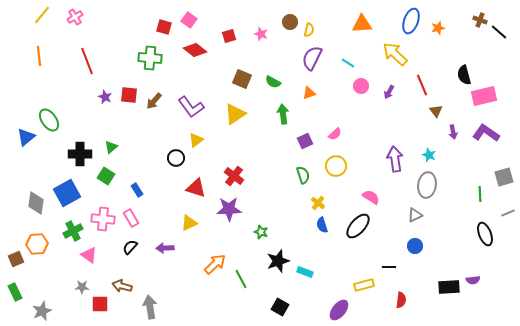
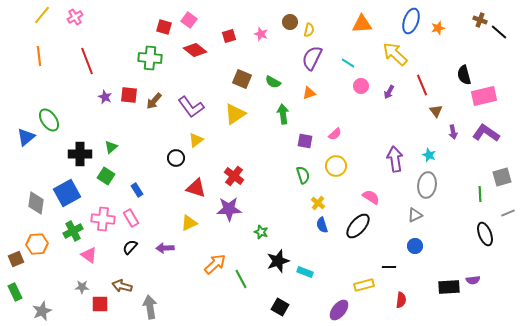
purple square at (305, 141): rotated 35 degrees clockwise
gray square at (504, 177): moved 2 px left
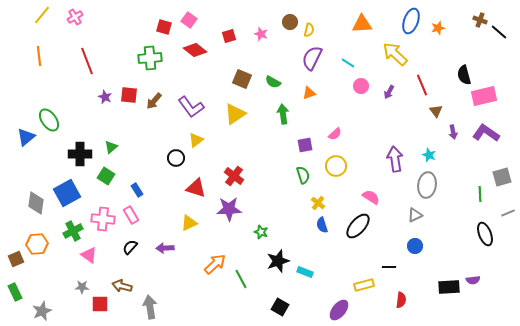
green cross at (150, 58): rotated 10 degrees counterclockwise
purple square at (305, 141): moved 4 px down; rotated 21 degrees counterclockwise
pink rectangle at (131, 218): moved 3 px up
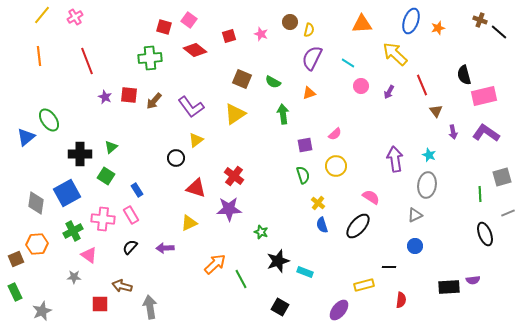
gray star at (82, 287): moved 8 px left, 10 px up
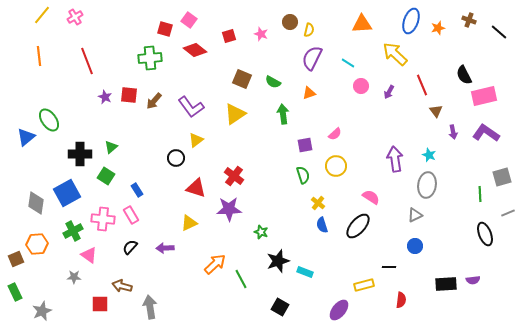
brown cross at (480, 20): moved 11 px left
red square at (164, 27): moved 1 px right, 2 px down
black semicircle at (464, 75): rotated 12 degrees counterclockwise
black rectangle at (449, 287): moved 3 px left, 3 px up
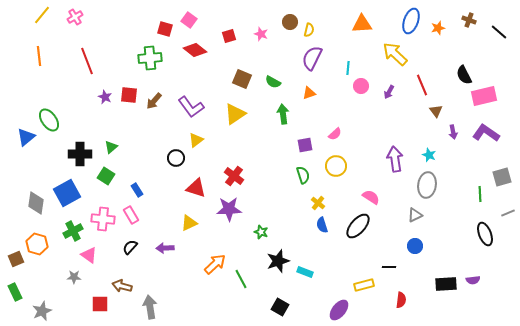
cyan line at (348, 63): moved 5 px down; rotated 64 degrees clockwise
orange hexagon at (37, 244): rotated 20 degrees clockwise
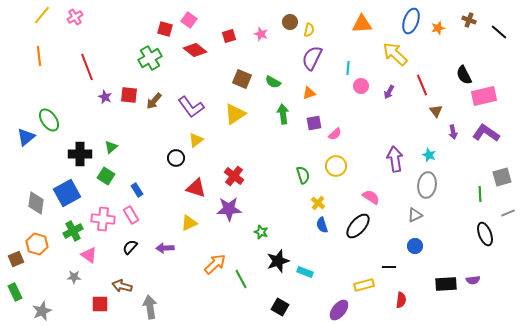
green cross at (150, 58): rotated 25 degrees counterclockwise
red line at (87, 61): moved 6 px down
purple square at (305, 145): moved 9 px right, 22 px up
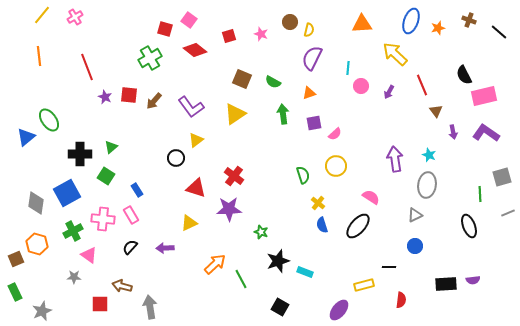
black ellipse at (485, 234): moved 16 px left, 8 px up
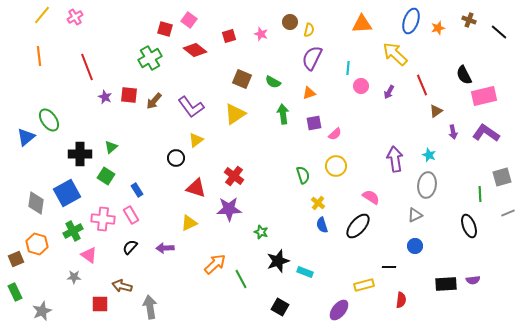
brown triangle at (436, 111): rotated 32 degrees clockwise
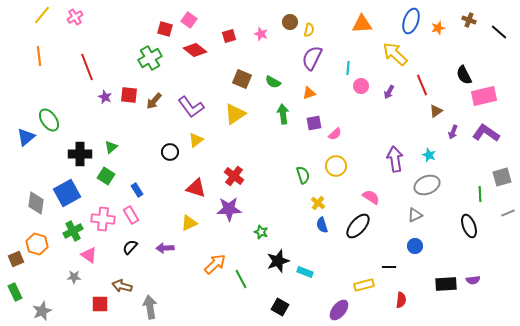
purple arrow at (453, 132): rotated 32 degrees clockwise
black circle at (176, 158): moved 6 px left, 6 px up
gray ellipse at (427, 185): rotated 60 degrees clockwise
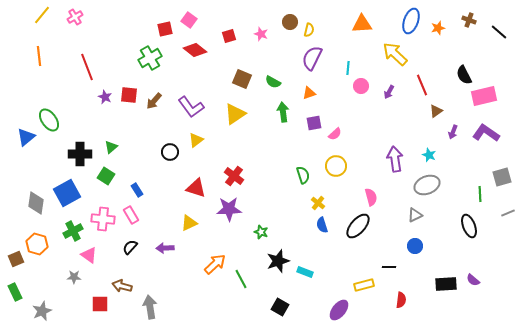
red square at (165, 29): rotated 28 degrees counterclockwise
green arrow at (283, 114): moved 2 px up
pink semicircle at (371, 197): rotated 42 degrees clockwise
purple semicircle at (473, 280): rotated 48 degrees clockwise
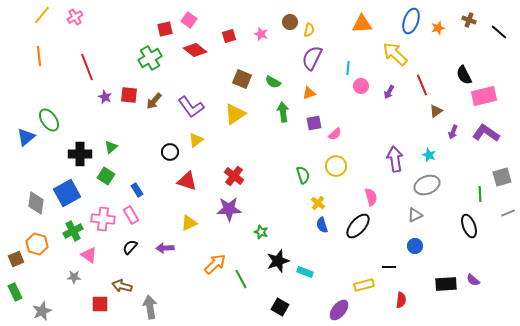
red triangle at (196, 188): moved 9 px left, 7 px up
